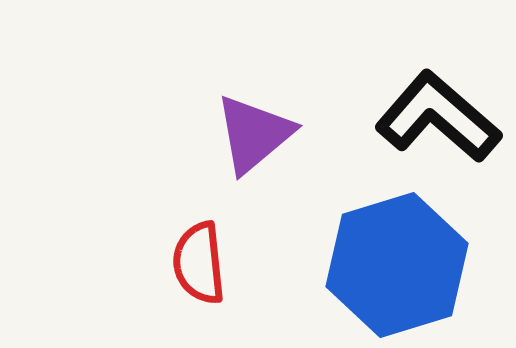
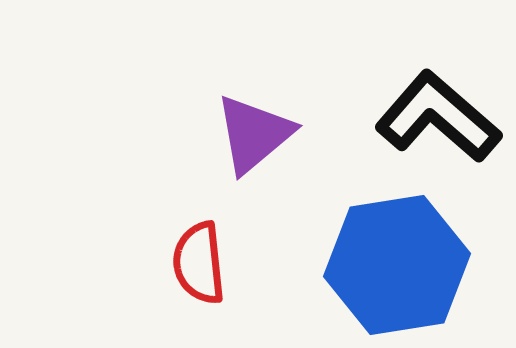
blue hexagon: rotated 8 degrees clockwise
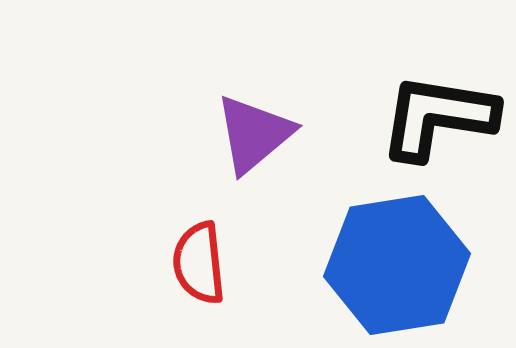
black L-shape: rotated 32 degrees counterclockwise
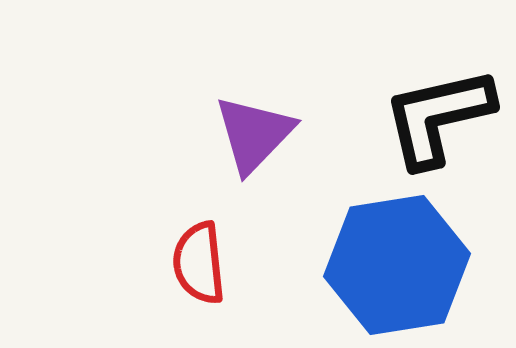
black L-shape: rotated 22 degrees counterclockwise
purple triangle: rotated 6 degrees counterclockwise
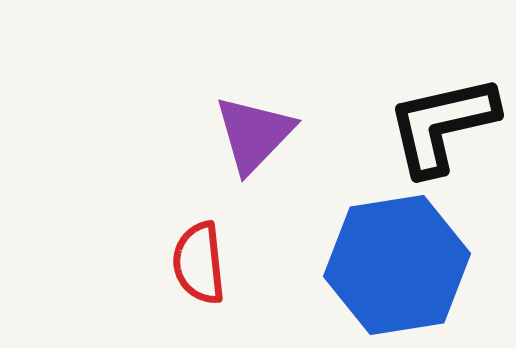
black L-shape: moved 4 px right, 8 px down
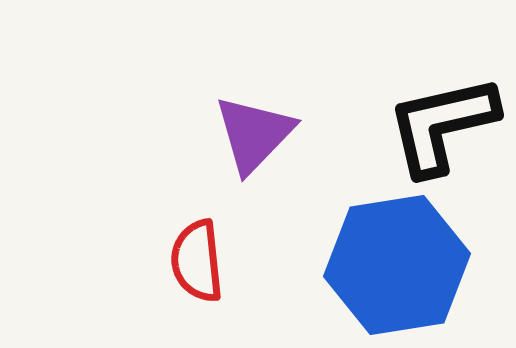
red semicircle: moved 2 px left, 2 px up
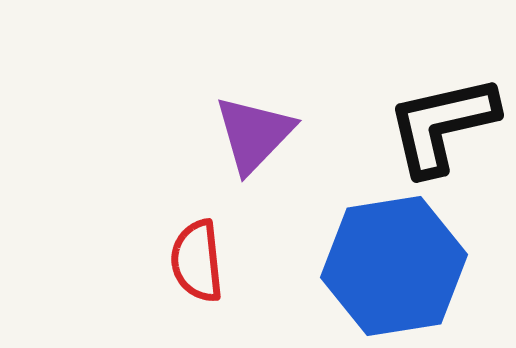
blue hexagon: moved 3 px left, 1 px down
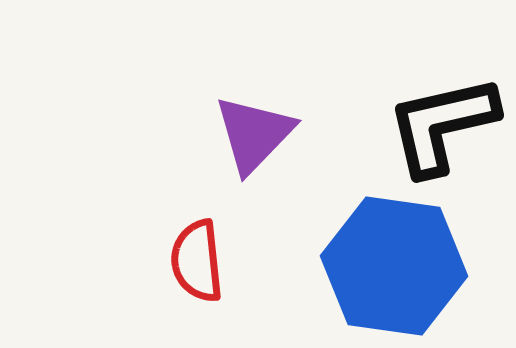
blue hexagon: rotated 17 degrees clockwise
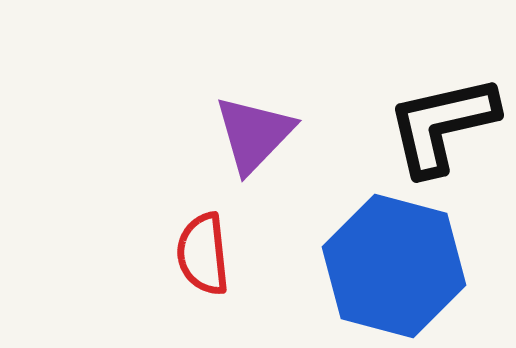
red semicircle: moved 6 px right, 7 px up
blue hexagon: rotated 7 degrees clockwise
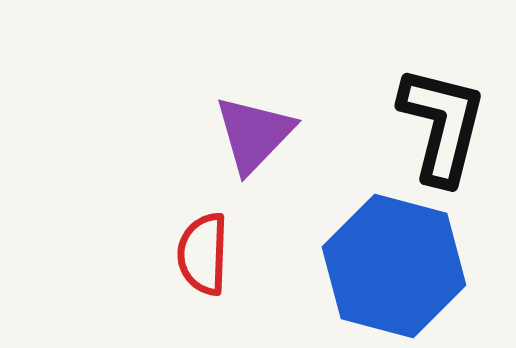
black L-shape: rotated 117 degrees clockwise
red semicircle: rotated 8 degrees clockwise
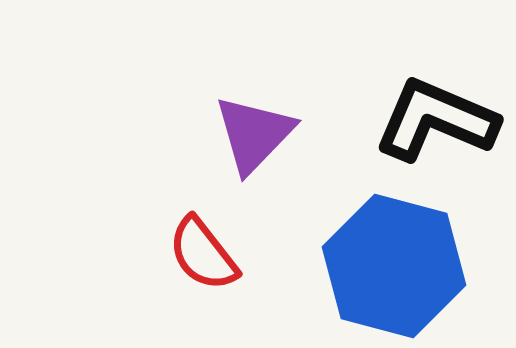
black L-shape: moved 6 px left, 5 px up; rotated 81 degrees counterclockwise
red semicircle: rotated 40 degrees counterclockwise
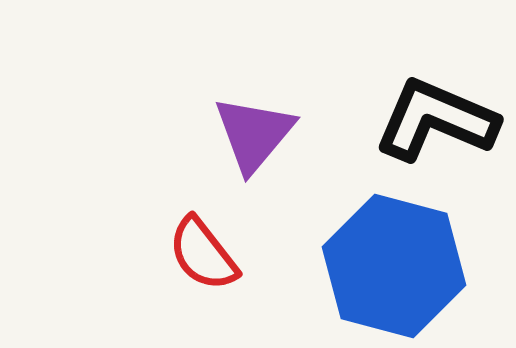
purple triangle: rotated 4 degrees counterclockwise
